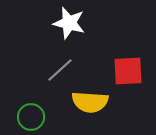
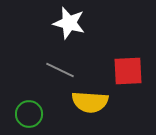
gray line: rotated 68 degrees clockwise
green circle: moved 2 px left, 3 px up
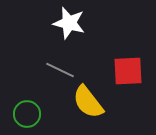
yellow semicircle: moved 2 px left; rotated 48 degrees clockwise
green circle: moved 2 px left
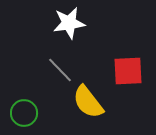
white star: rotated 24 degrees counterclockwise
gray line: rotated 20 degrees clockwise
green circle: moved 3 px left, 1 px up
